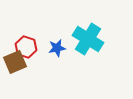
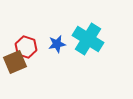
blue star: moved 4 px up
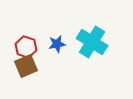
cyan cross: moved 4 px right, 3 px down
brown square: moved 11 px right, 4 px down
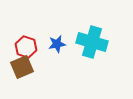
cyan cross: rotated 16 degrees counterclockwise
brown square: moved 4 px left, 1 px down
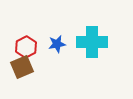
cyan cross: rotated 16 degrees counterclockwise
red hexagon: rotated 15 degrees clockwise
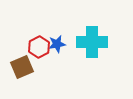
red hexagon: moved 13 px right
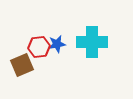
red hexagon: rotated 20 degrees clockwise
brown square: moved 2 px up
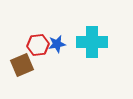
red hexagon: moved 1 px left, 2 px up
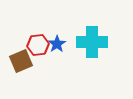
blue star: rotated 24 degrees counterclockwise
brown square: moved 1 px left, 4 px up
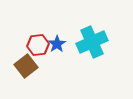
cyan cross: rotated 24 degrees counterclockwise
brown square: moved 5 px right, 5 px down; rotated 15 degrees counterclockwise
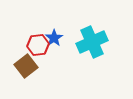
blue star: moved 3 px left, 6 px up
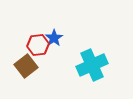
cyan cross: moved 23 px down
